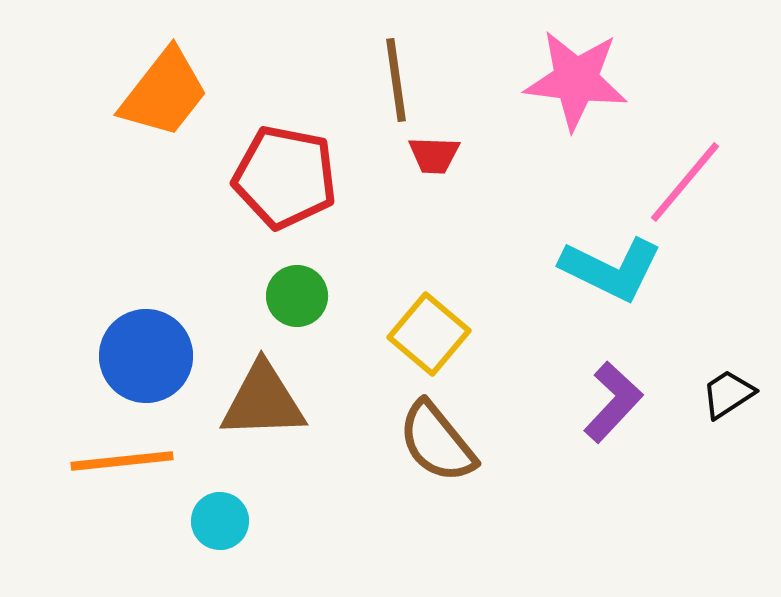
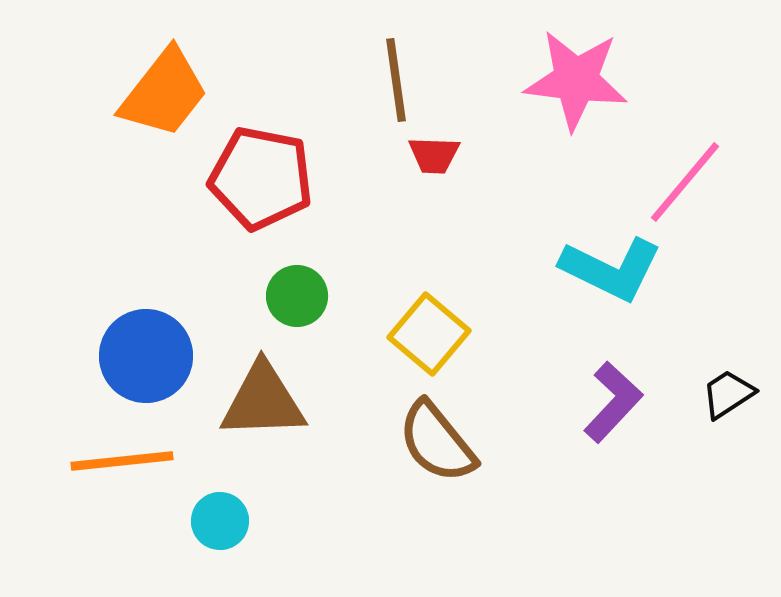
red pentagon: moved 24 px left, 1 px down
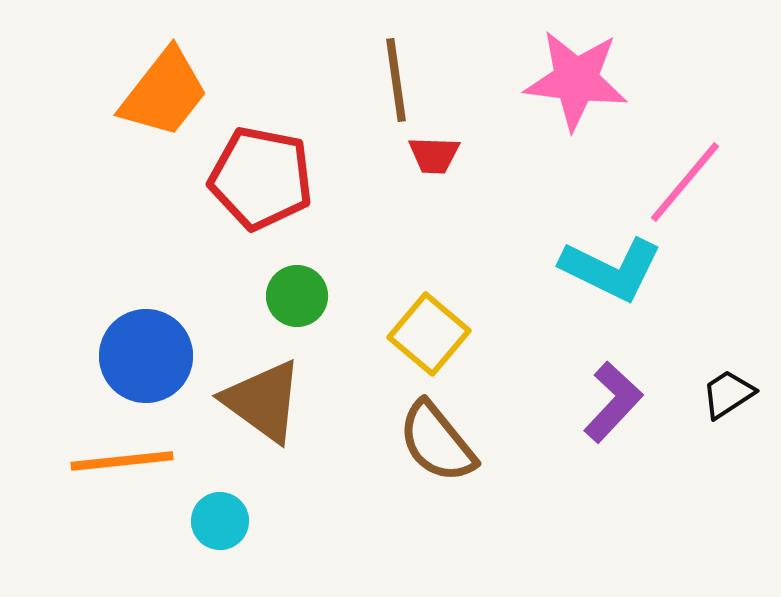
brown triangle: rotated 38 degrees clockwise
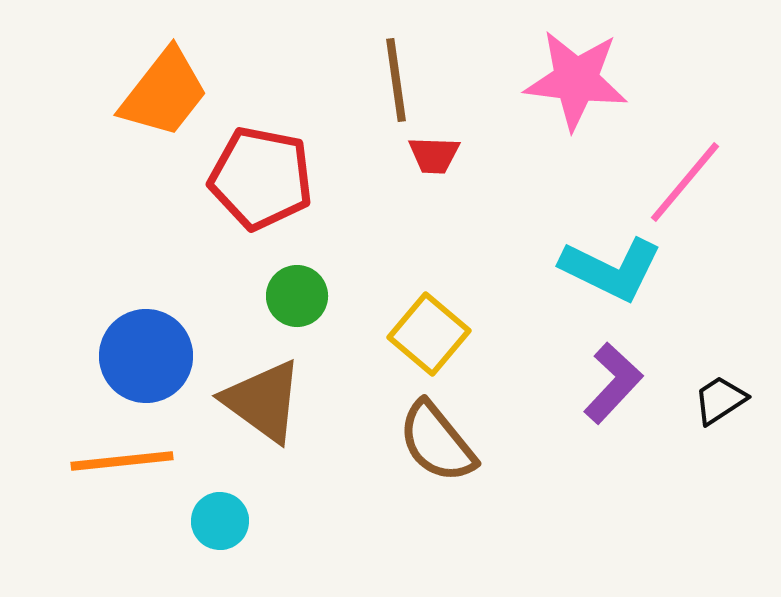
black trapezoid: moved 8 px left, 6 px down
purple L-shape: moved 19 px up
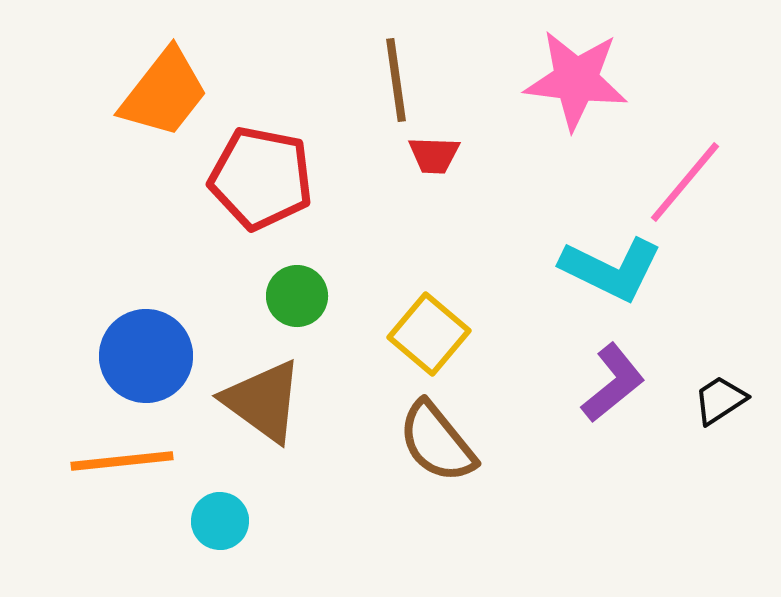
purple L-shape: rotated 8 degrees clockwise
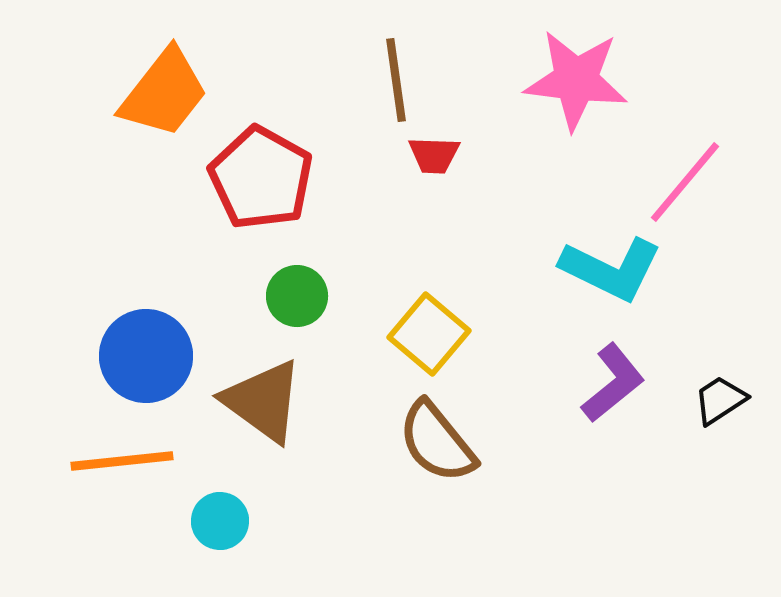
red pentagon: rotated 18 degrees clockwise
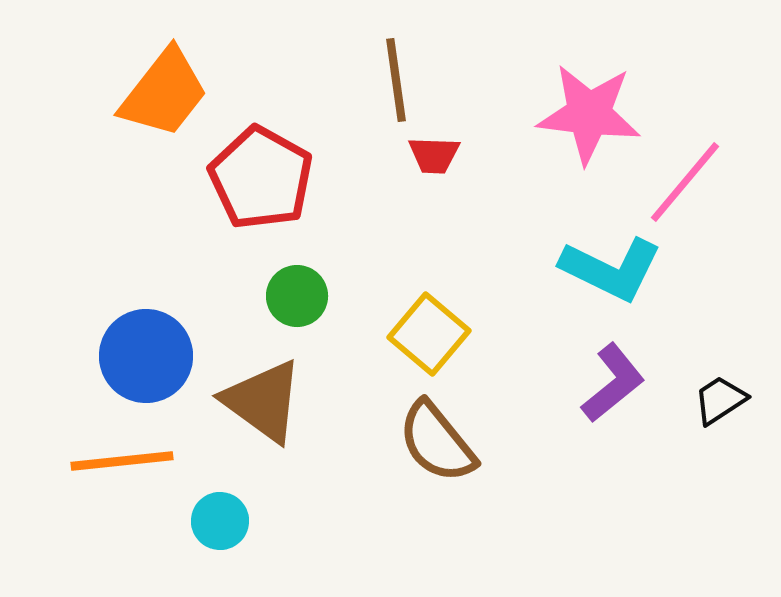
pink star: moved 13 px right, 34 px down
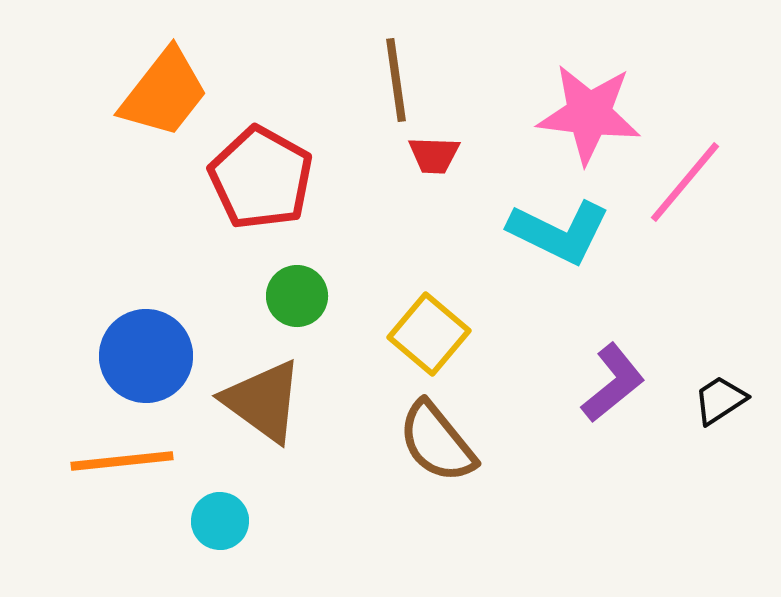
cyan L-shape: moved 52 px left, 37 px up
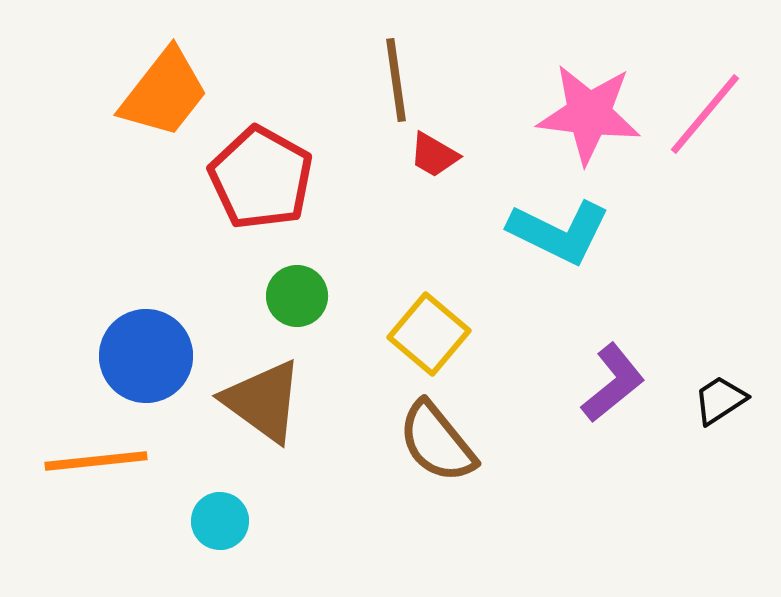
red trapezoid: rotated 28 degrees clockwise
pink line: moved 20 px right, 68 px up
orange line: moved 26 px left
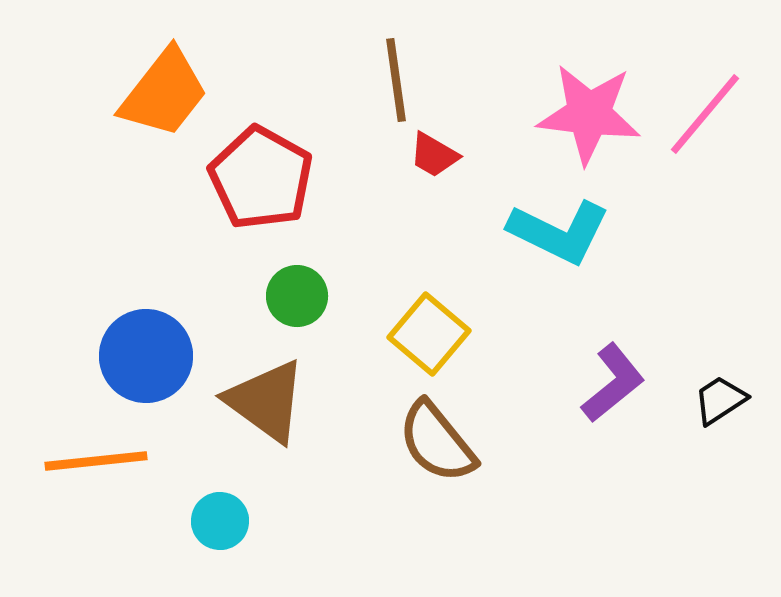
brown triangle: moved 3 px right
